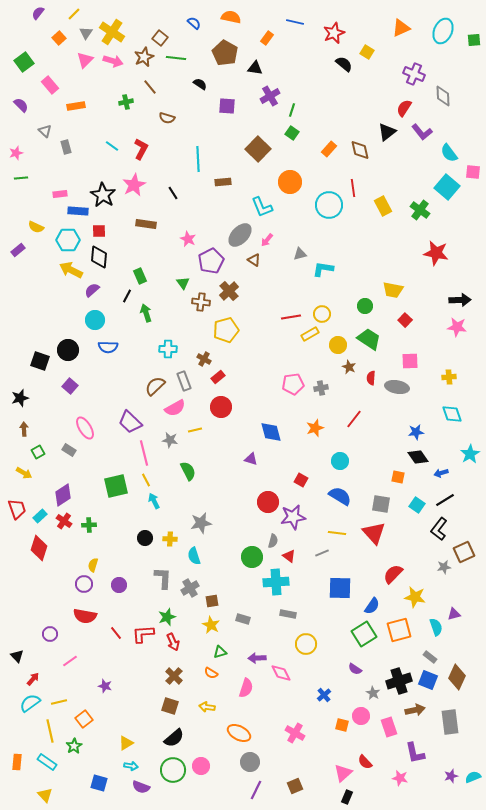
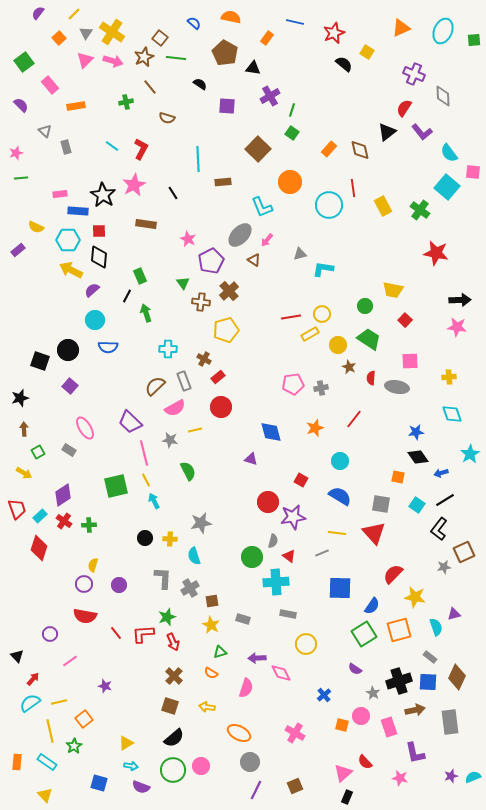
black triangle at (255, 68): moved 2 px left
blue square at (428, 680): moved 2 px down; rotated 18 degrees counterclockwise
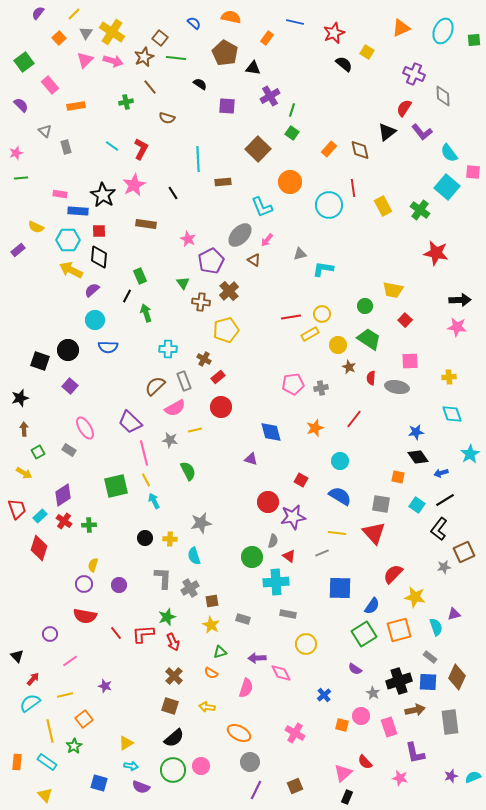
pink rectangle at (60, 194): rotated 16 degrees clockwise
yellow line at (59, 702): moved 6 px right, 7 px up
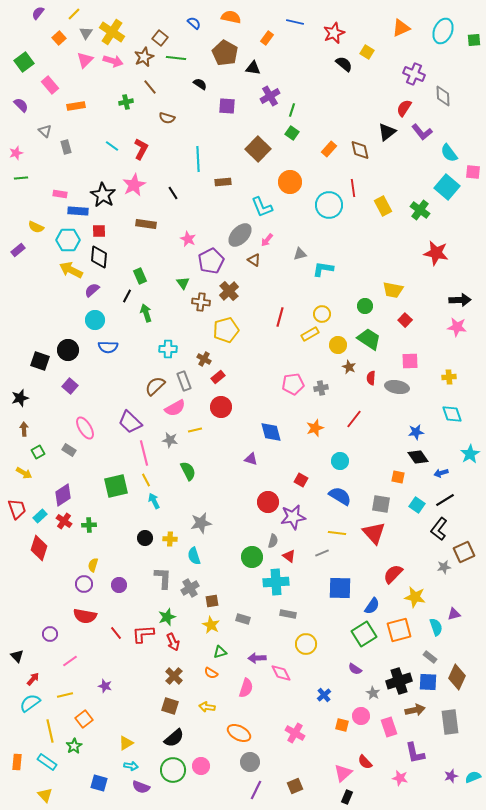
red line at (291, 317): moved 11 px left; rotated 66 degrees counterclockwise
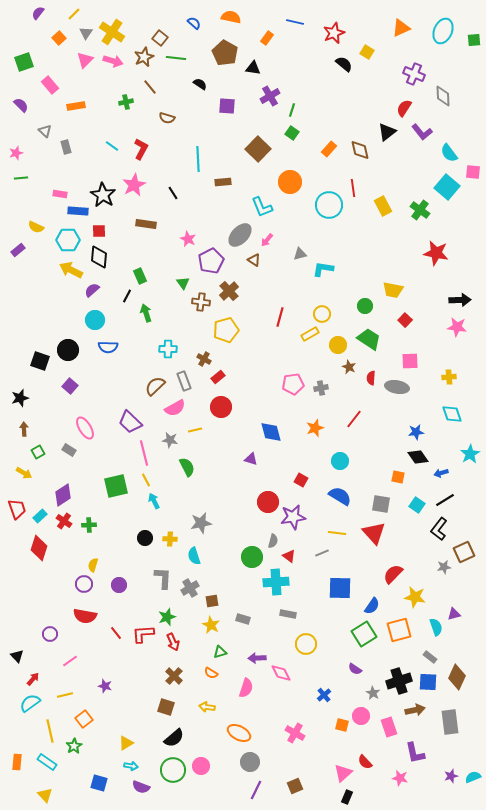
green square at (24, 62): rotated 18 degrees clockwise
green semicircle at (188, 471): moved 1 px left, 4 px up
brown square at (170, 706): moved 4 px left, 1 px down
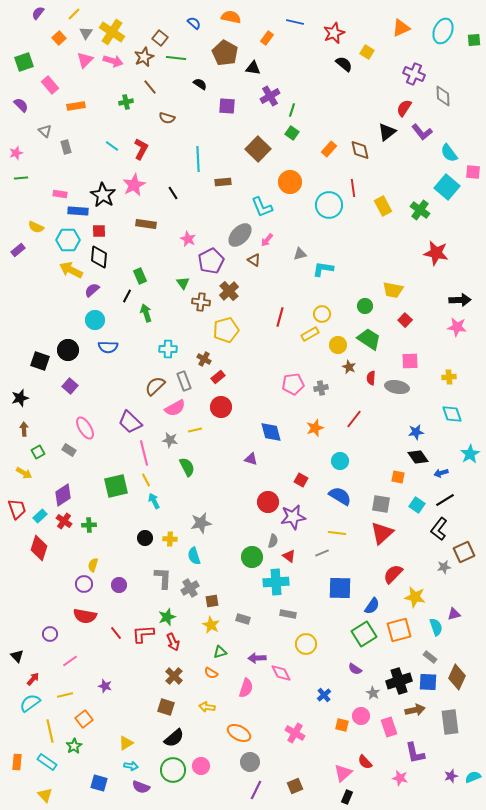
red triangle at (374, 533): moved 8 px right; rotated 30 degrees clockwise
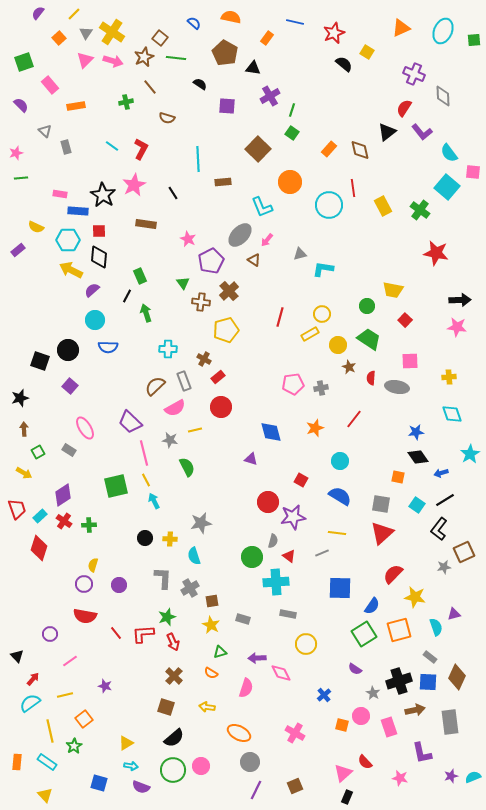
green circle at (365, 306): moved 2 px right
purple L-shape at (415, 753): moved 7 px right
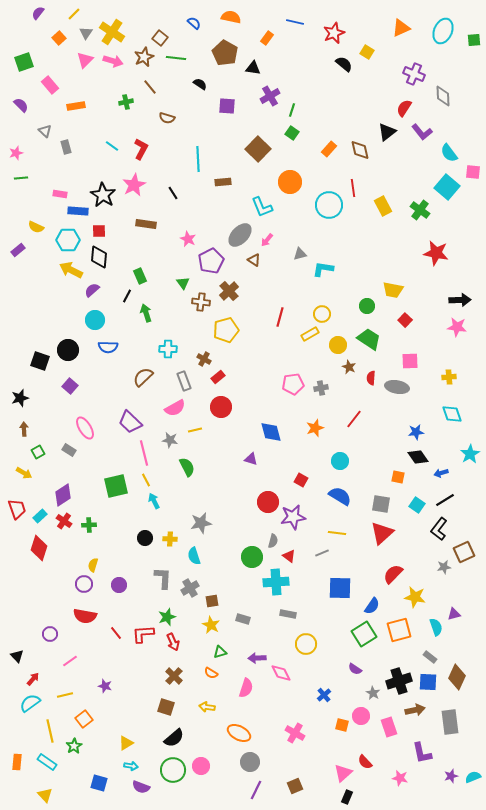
brown semicircle at (155, 386): moved 12 px left, 9 px up
